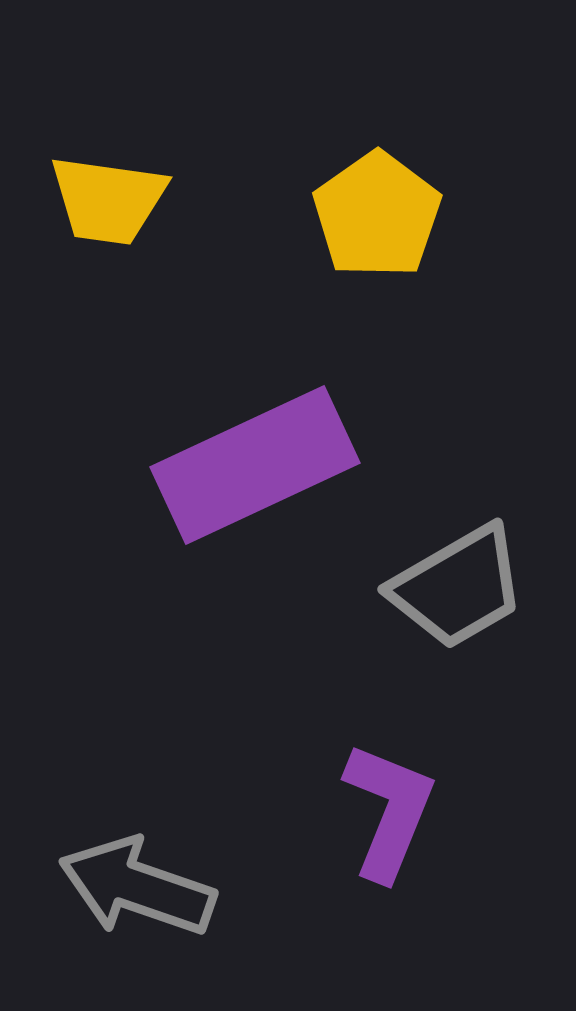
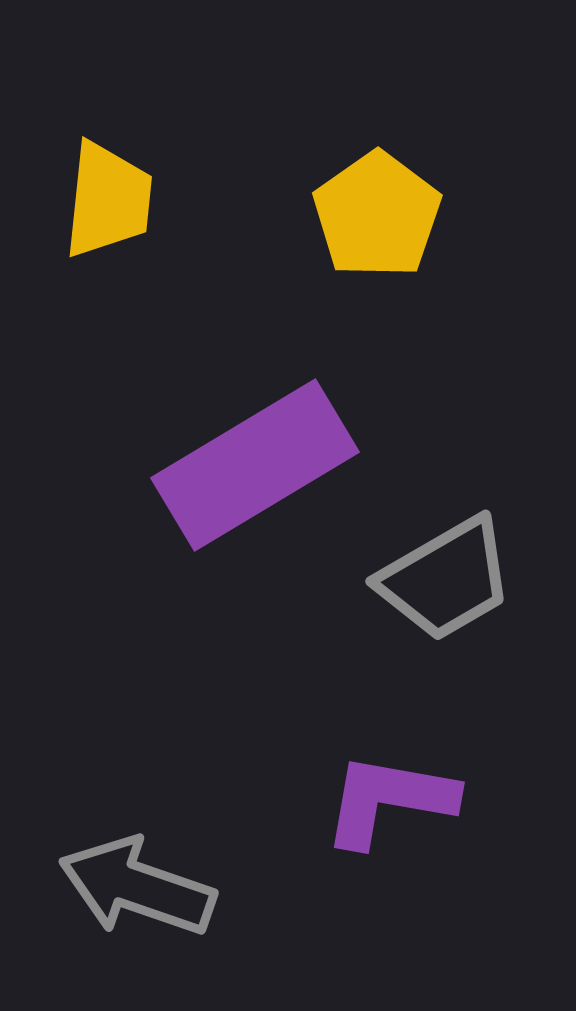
yellow trapezoid: rotated 92 degrees counterclockwise
purple rectangle: rotated 6 degrees counterclockwise
gray trapezoid: moved 12 px left, 8 px up
purple L-shape: moved 11 px up; rotated 102 degrees counterclockwise
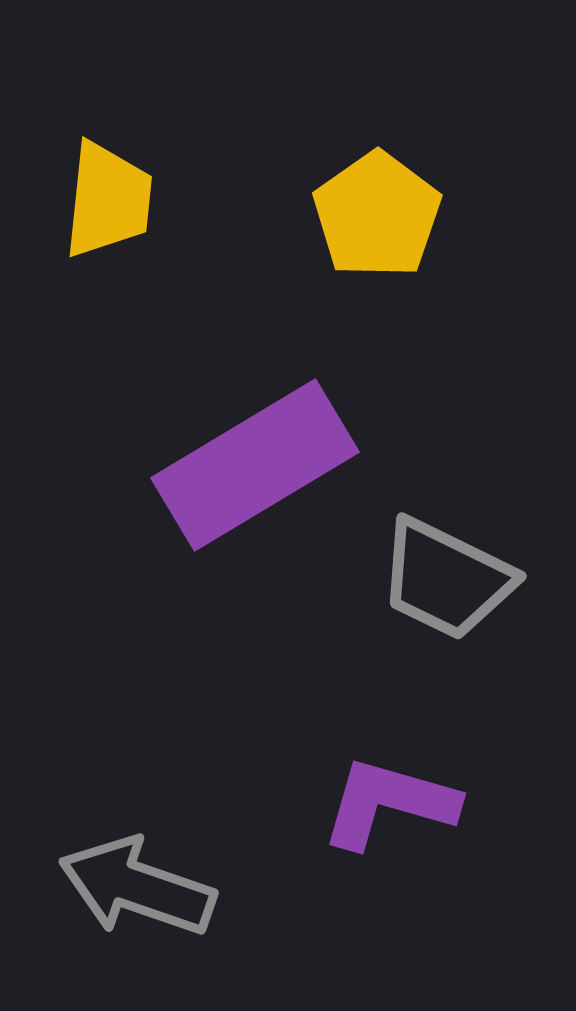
gray trapezoid: rotated 56 degrees clockwise
purple L-shape: moved 3 px down; rotated 6 degrees clockwise
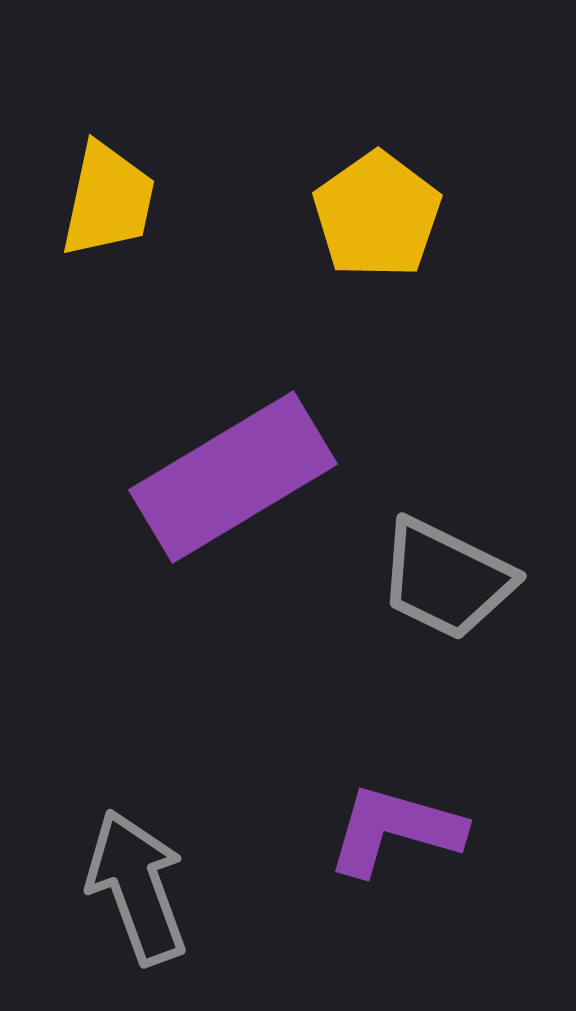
yellow trapezoid: rotated 6 degrees clockwise
purple rectangle: moved 22 px left, 12 px down
purple L-shape: moved 6 px right, 27 px down
gray arrow: rotated 51 degrees clockwise
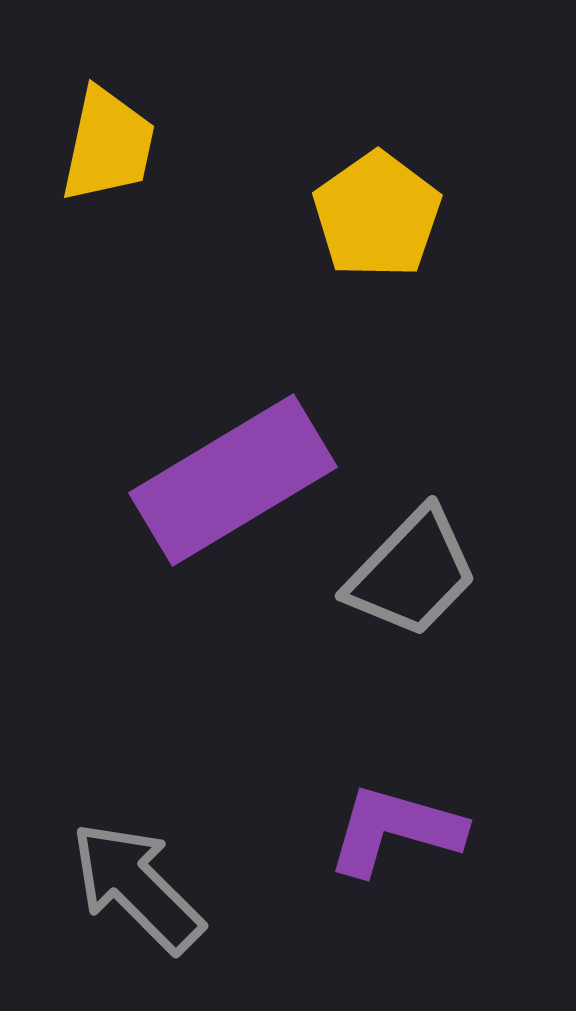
yellow trapezoid: moved 55 px up
purple rectangle: moved 3 px down
gray trapezoid: moved 34 px left, 6 px up; rotated 72 degrees counterclockwise
gray arrow: rotated 25 degrees counterclockwise
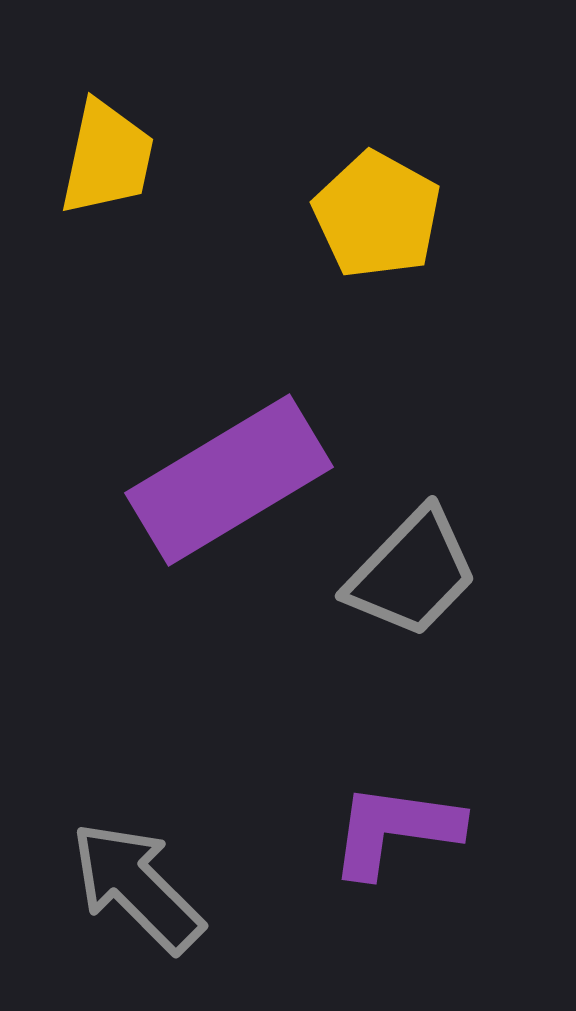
yellow trapezoid: moved 1 px left, 13 px down
yellow pentagon: rotated 8 degrees counterclockwise
purple rectangle: moved 4 px left
purple L-shape: rotated 8 degrees counterclockwise
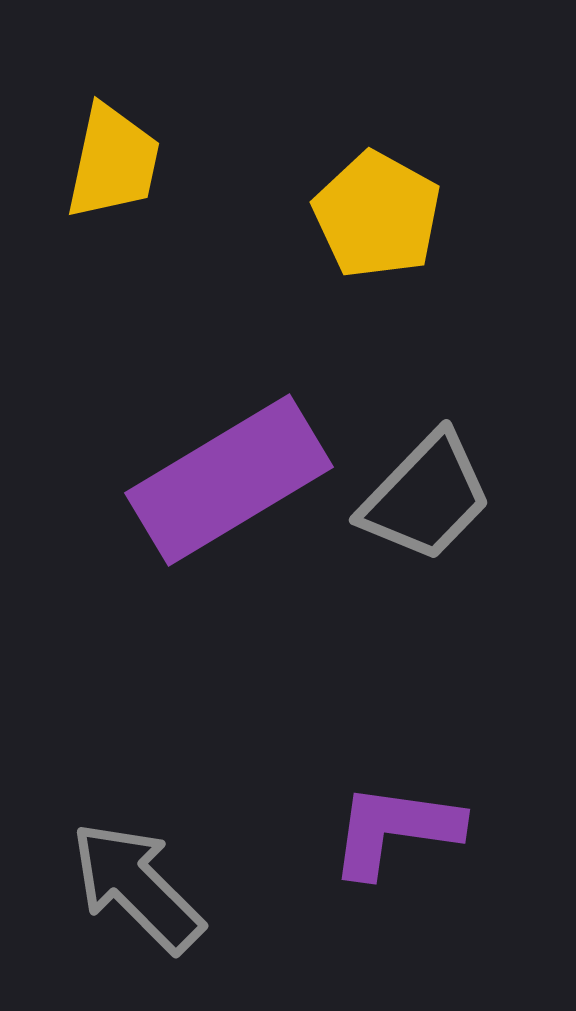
yellow trapezoid: moved 6 px right, 4 px down
gray trapezoid: moved 14 px right, 76 px up
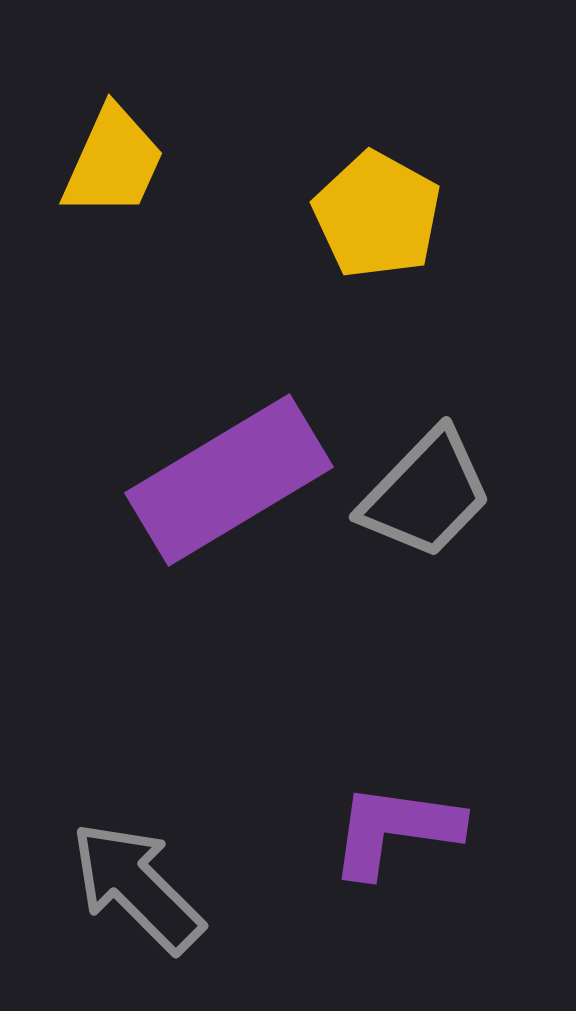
yellow trapezoid: rotated 12 degrees clockwise
gray trapezoid: moved 3 px up
